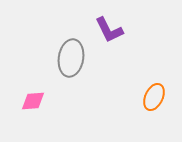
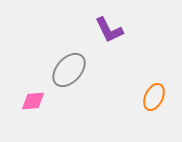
gray ellipse: moved 2 px left, 12 px down; rotated 33 degrees clockwise
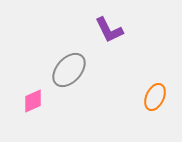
orange ellipse: moved 1 px right
pink diamond: rotated 20 degrees counterclockwise
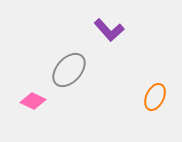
purple L-shape: rotated 16 degrees counterclockwise
pink diamond: rotated 50 degrees clockwise
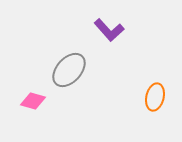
orange ellipse: rotated 12 degrees counterclockwise
pink diamond: rotated 10 degrees counterclockwise
